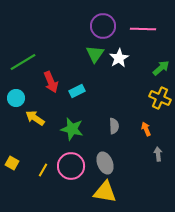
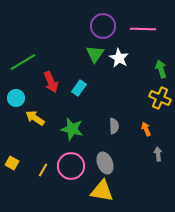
white star: rotated 12 degrees counterclockwise
green arrow: moved 1 px down; rotated 66 degrees counterclockwise
cyan rectangle: moved 2 px right, 3 px up; rotated 28 degrees counterclockwise
yellow triangle: moved 3 px left, 1 px up
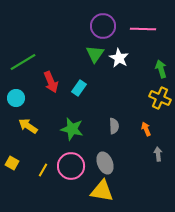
yellow arrow: moved 7 px left, 8 px down
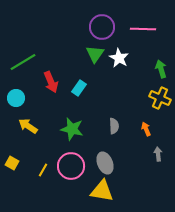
purple circle: moved 1 px left, 1 px down
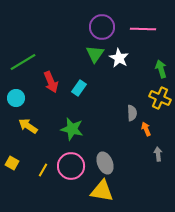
gray semicircle: moved 18 px right, 13 px up
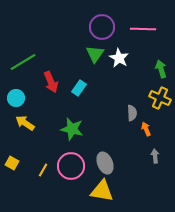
yellow arrow: moved 3 px left, 3 px up
gray arrow: moved 3 px left, 2 px down
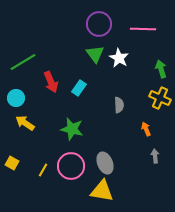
purple circle: moved 3 px left, 3 px up
green triangle: rotated 12 degrees counterclockwise
gray semicircle: moved 13 px left, 8 px up
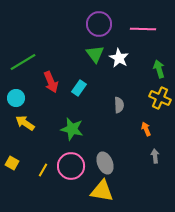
green arrow: moved 2 px left
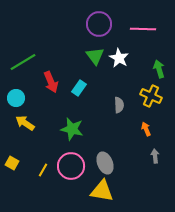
green triangle: moved 2 px down
yellow cross: moved 9 px left, 2 px up
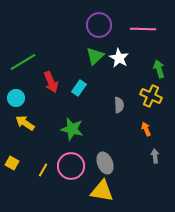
purple circle: moved 1 px down
green triangle: rotated 24 degrees clockwise
